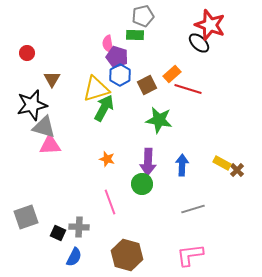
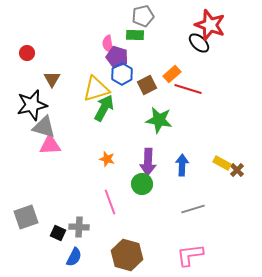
blue hexagon: moved 2 px right, 1 px up
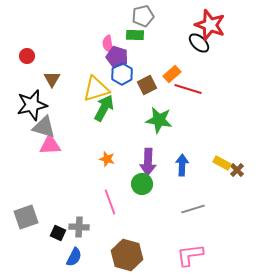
red circle: moved 3 px down
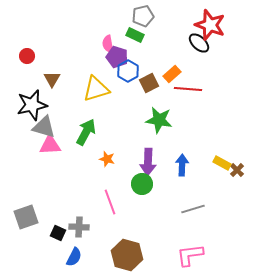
green rectangle: rotated 24 degrees clockwise
blue hexagon: moved 6 px right, 3 px up
brown square: moved 2 px right, 2 px up
red line: rotated 12 degrees counterclockwise
green arrow: moved 18 px left, 24 px down
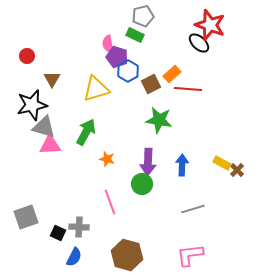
brown square: moved 2 px right, 1 px down
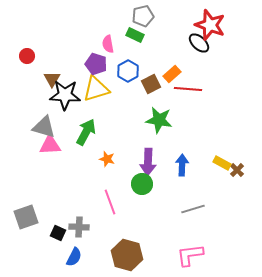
purple pentagon: moved 21 px left, 7 px down
black star: moved 33 px right, 10 px up; rotated 16 degrees clockwise
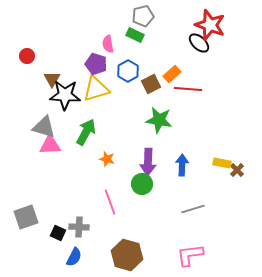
yellow rectangle: rotated 18 degrees counterclockwise
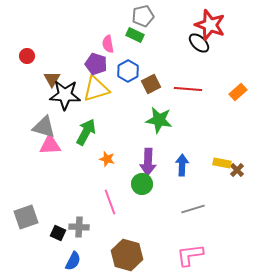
orange rectangle: moved 66 px right, 18 px down
blue semicircle: moved 1 px left, 4 px down
